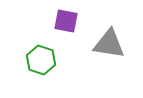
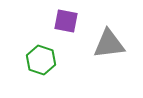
gray triangle: rotated 16 degrees counterclockwise
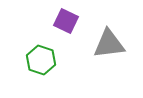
purple square: rotated 15 degrees clockwise
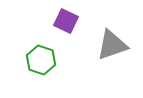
gray triangle: moved 3 px right, 1 px down; rotated 12 degrees counterclockwise
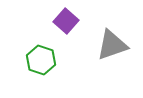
purple square: rotated 15 degrees clockwise
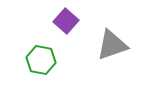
green hexagon: rotated 8 degrees counterclockwise
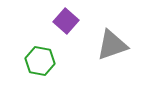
green hexagon: moved 1 px left, 1 px down
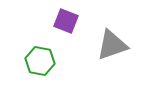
purple square: rotated 20 degrees counterclockwise
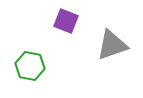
green hexagon: moved 10 px left, 5 px down
